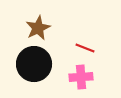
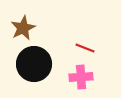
brown star: moved 15 px left
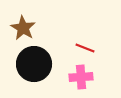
brown star: rotated 15 degrees counterclockwise
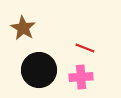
black circle: moved 5 px right, 6 px down
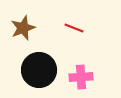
brown star: rotated 20 degrees clockwise
red line: moved 11 px left, 20 px up
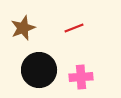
red line: rotated 42 degrees counterclockwise
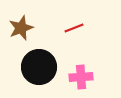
brown star: moved 2 px left
black circle: moved 3 px up
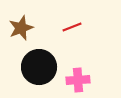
red line: moved 2 px left, 1 px up
pink cross: moved 3 px left, 3 px down
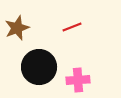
brown star: moved 4 px left
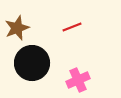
black circle: moved 7 px left, 4 px up
pink cross: rotated 20 degrees counterclockwise
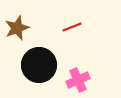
black circle: moved 7 px right, 2 px down
